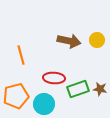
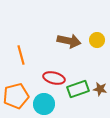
red ellipse: rotated 10 degrees clockwise
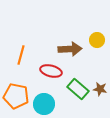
brown arrow: moved 1 px right, 8 px down; rotated 15 degrees counterclockwise
orange line: rotated 30 degrees clockwise
red ellipse: moved 3 px left, 7 px up
green rectangle: rotated 60 degrees clockwise
orange pentagon: rotated 25 degrees clockwise
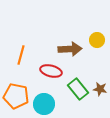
green rectangle: rotated 10 degrees clockwise
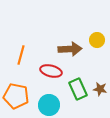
green rectangle: rotated 15 degrees clockwise
cyan circle: moved 5 px right, 1 px down
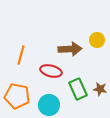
orange pentagon: moved 1 px right
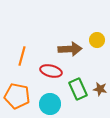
orange line: moved 1 px right, 1 px down
cyan circle: moved 1 px right, 1 px up
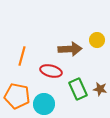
cyan circle: moved 6 px left
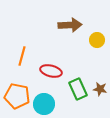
brown arrow: moved 24 px up
